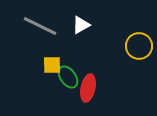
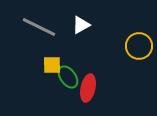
gray line: moved 1 px left, 1 px down
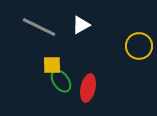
green ellipse: moved 7 px left, 4 px down
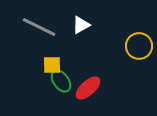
red ellipse: rotated 36 degrees clockwise
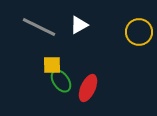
white triangle: moved 2 px left
yellow circle: moved 14 px up
red ellipse: rotated 24 degrees counterclockwise
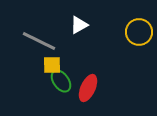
gray line: moved 14 px down
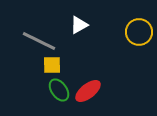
green ellipse: moved 2 px left, 9 px down
red ellipse: moved 3 px down; rotated 28 degrees clockwise
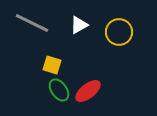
yellow circle: moved 20 px left
gray line: moved 7 px left, 18 px up
yellow square: rotated 18 degrees clockwise
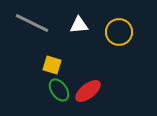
white triangle: rotated 24 degrees clockwise
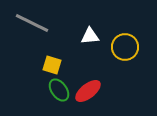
white triangle: moved 11 px right, 11 px down
yellow circle: moved 6 px right, 15 px down
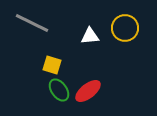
yellow circle: moved 19 px up
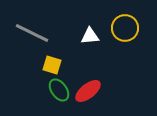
gray line: moved 10 px down
